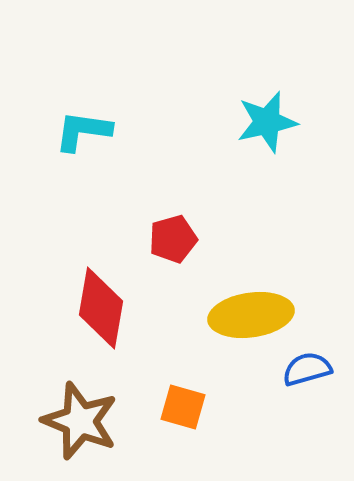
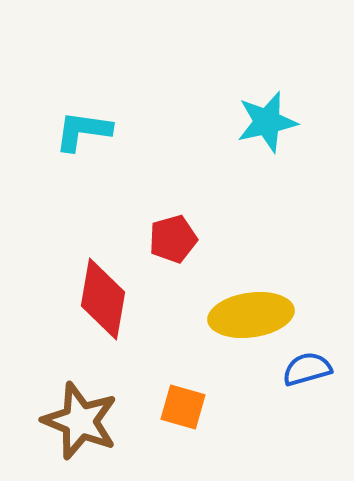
red diamond: moved 2 px right, 9 px up
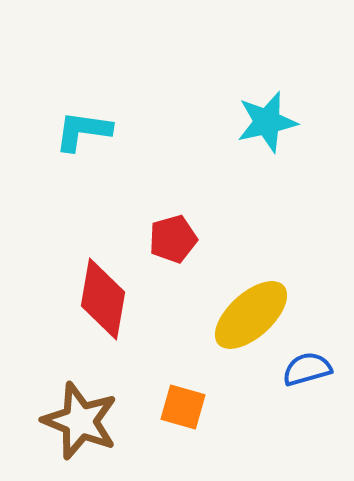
yellow ellipse: rotated 34 degrees counterclockwise
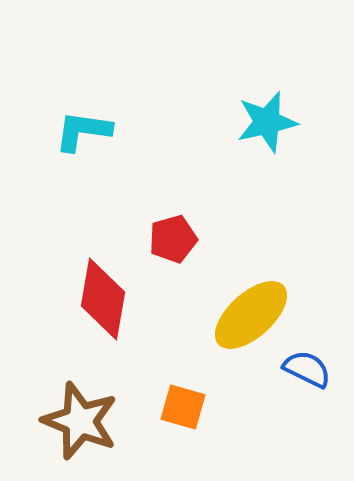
blue semicircle: rotated 42 degrees clockwise
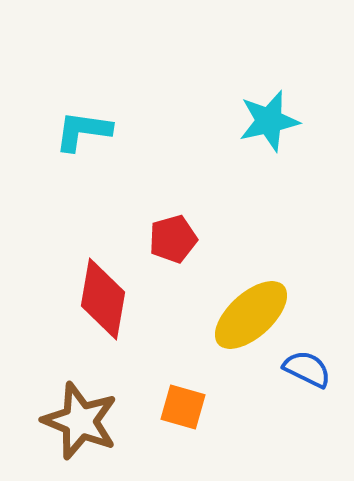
cyan star: moved 2 px right, 1 px up
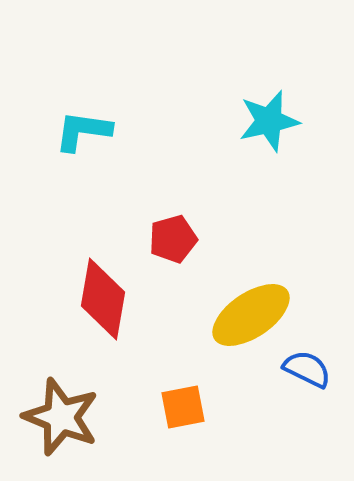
yellow ellipse: rotated 8 degrees clockwise
orange square: rotated 27 degrees counterclockwise
brown star: moved 19 px left, 4 px up
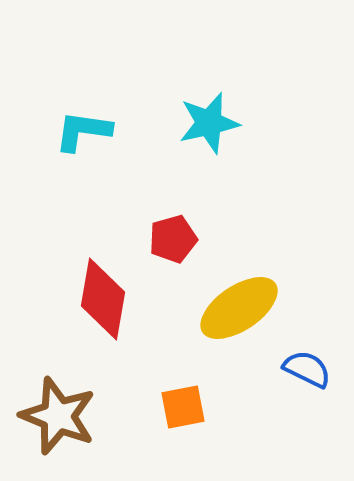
cyan star: moved 60 px left, 2 px down
yellow ellipse: moved 12 px left, 7 px up
brown star: moved 3 px left, 1 px up
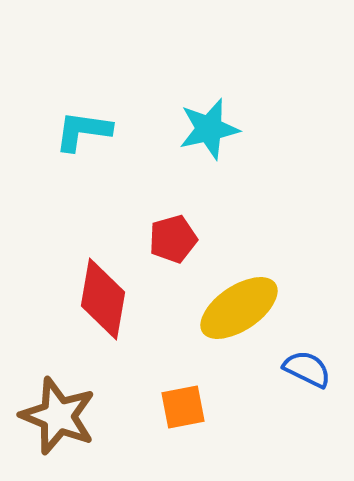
cyan star: moved 6 px down
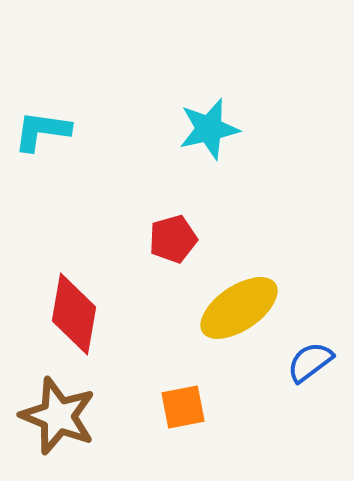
cyan L-shape: moved 41 px left
red diamond: moved 29 px left, 15 px down
blue semicircle: moved 3 px right, 7 px up; rotated 63 degrees counterclockwise
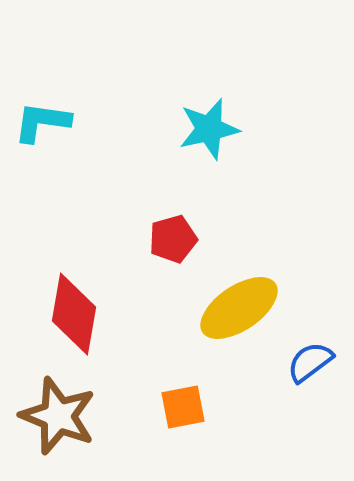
cyan L-shape: moved 9 px up
